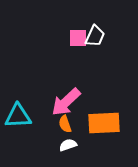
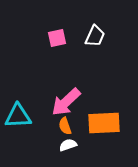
pink square: moved 21 px left; rotated 12 degrees counterclockwise
orange semicircle: moved 2 px down
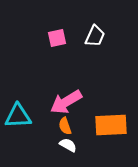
pink arrow: rotated 12 degrees clockwise
orange rectangle: moved 7 px right, 2 px down
white semicircle: rotated 48 degrees clockwise
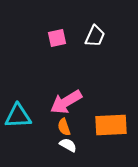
orange semicircle: moved 1 px left, 1 px down
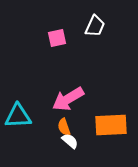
white trapezoid: moved 10 px up
pink arrow: moved 2 px right, 3 px up
white semicircle: moved 2 px right, 4 px up; rotated 12 degrees clockwise
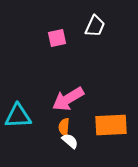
orange semicircle: rotated 24 degrees clockwise
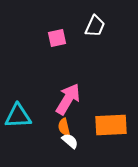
pink arrow: rotated 152 degrees clockwise
orange semicircle: rotated 18 degrees counterclockwise
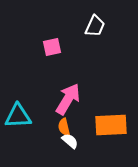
pink square: moved 5 px left, 9 px down
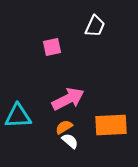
pink arrow: rotated 32 degrees clockwise
orange semicircle: rotated 72 degrees clockwise
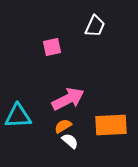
orange semicircle: moved 1 px left, 1 px up
